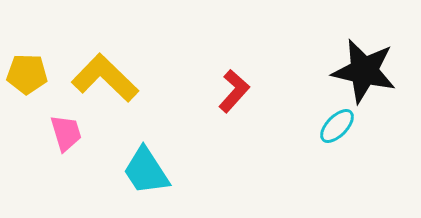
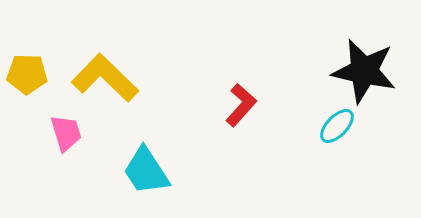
red L-shape: moved 7 px right, 14 px down
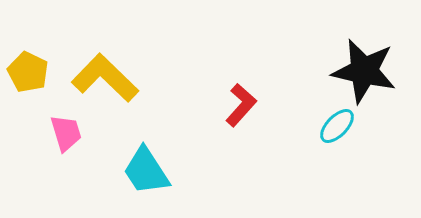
yellow pentagon: moved 1 px right, 2 px up; rotated 24 degrees clockwise
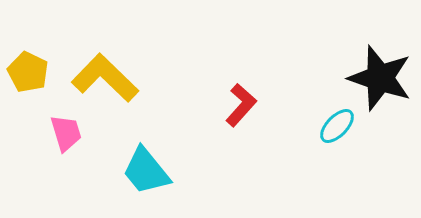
black star: moved 16 px right, 7 px down; rotated 6 degrees clockwise
cyan trapezoid: rotated 6 degrees counterclockwise
